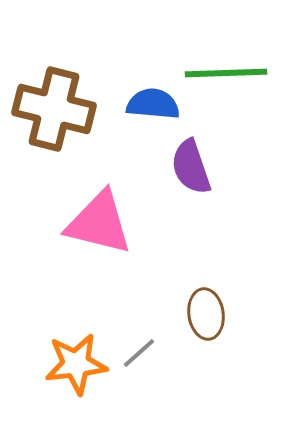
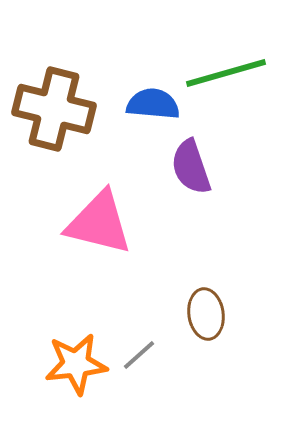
green line: rotated 14 degrees counterclockwise
gray line: moved 2 px down
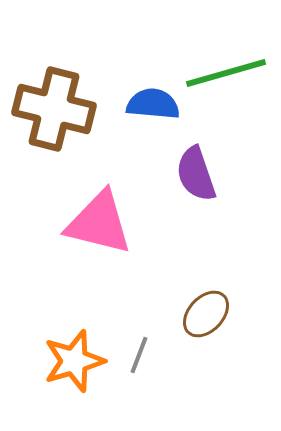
purple semicircle: moved 5 px right, 7 px down
brown ellipse: rotated 51 degrees clockwise
gray line: rotated 27 degrees counterclockwise
orange star: moved 2 px left, 3 px up; rotated 10 degrees counterclockwise
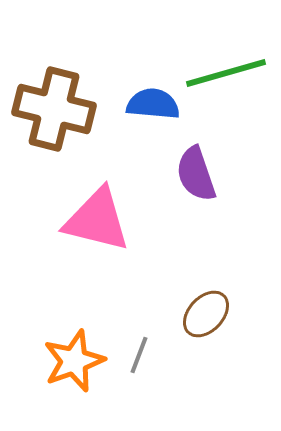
pink triangle: moved 2 px left, 3 px up
orange star: rotated 4 degrees counterclockwise
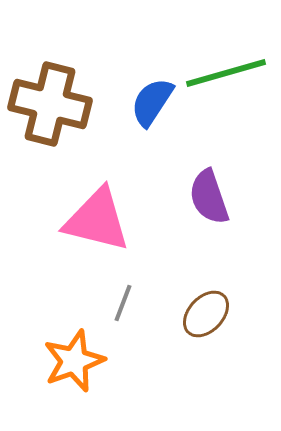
blue semicircle: moved 1 px left, 2 px up; rotated 62 degrees counterclockwise
brown cross: moved 4 px left, 5 px up
purple semicircle: moved 13 px right, 23 px down
gray line: moved 16 px left, 52 px up
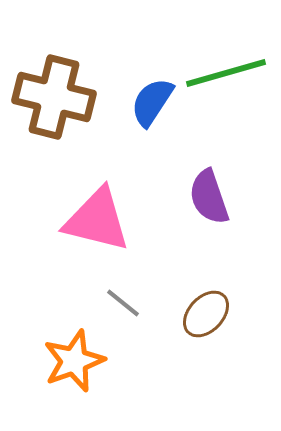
brown cross: moved 4 px right, 7 px up
gray line: rotated 72 degrees counterclockwise
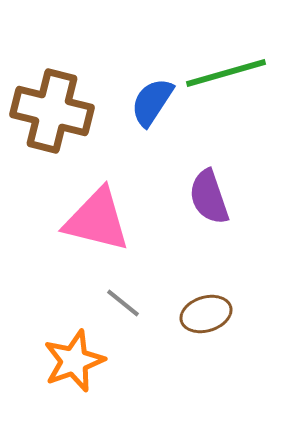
brown cross: moved 2 px left, 14 px down
brown ellipse: rotated 30 degrees clockwise
